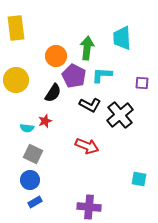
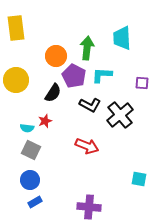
gray square: moved 2 px left, 4 px up
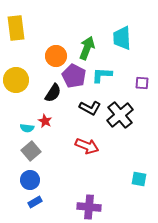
green arrow: rotated 15 degrees clockwise
black L-shape: moved 3 px down
red star: rotated 24 degrees counterclockwise
gray square: moved 1 px down; rotated 24 degrees clockwise
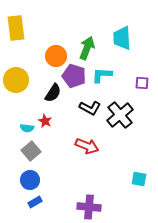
purple pentagon: rotated 10 degrees counterclockwise
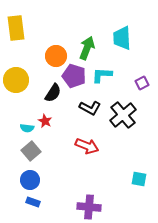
purple square: rotated 32 degrees counterclockwise
black cross: moved 3 px right
blue rectangle: moved 2 px left; rotated 48 degrees clockwise
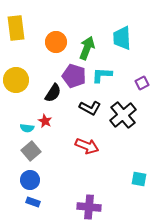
orange circle: moved 14 px up
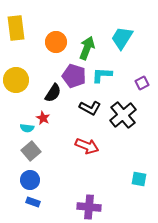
cyan trapezoid: rotated 35 degrees clockwise
red star: moved 2 px left, 3 px up
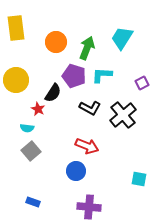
red star: moved 5 px left, 9 px up
blue circle: moved 46 px right, 9 px up
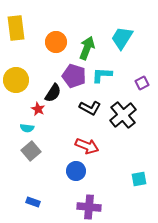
cyan square: rotated 21 degrees counterclockwise
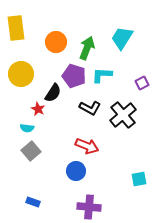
yellow circle: moved 5 px right, 6 px up
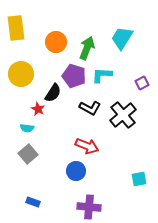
gray square: moved 3 px left, 3 px down
